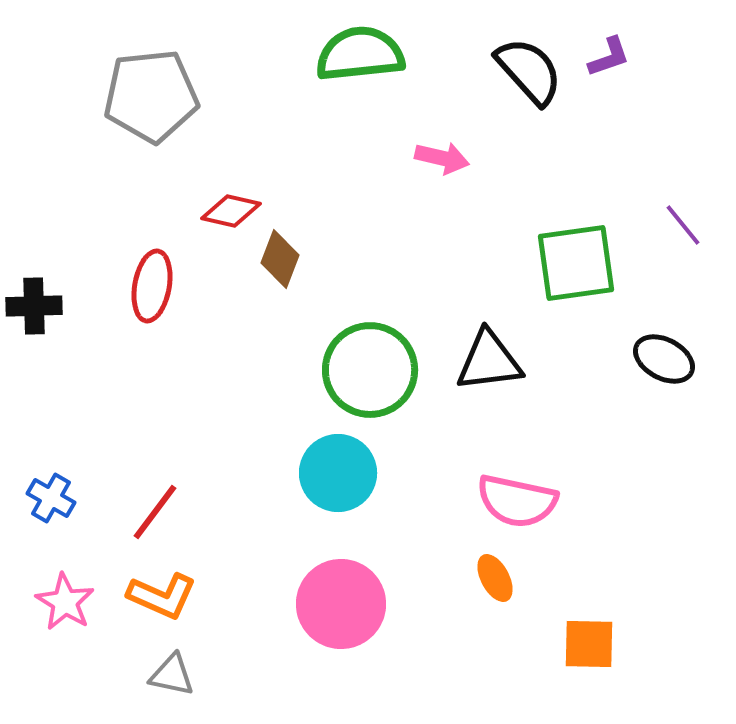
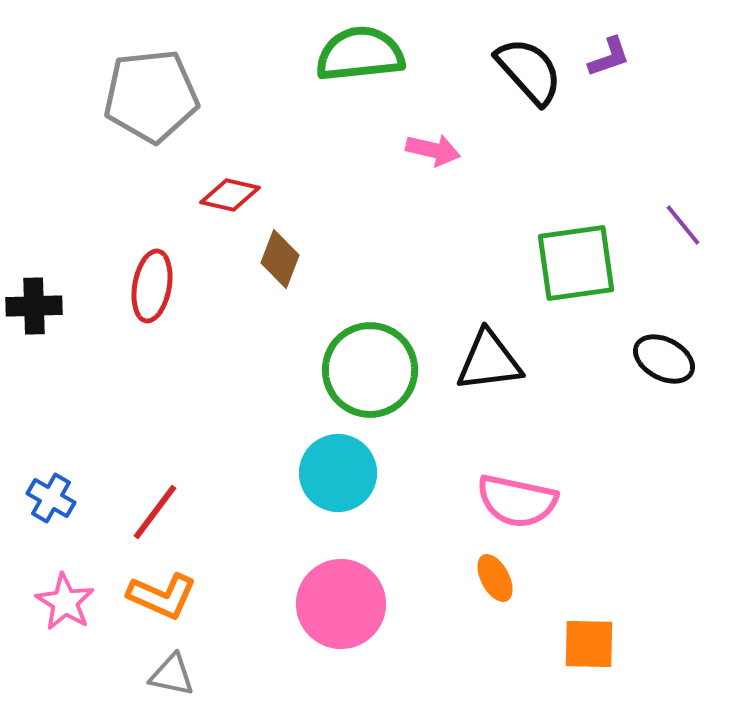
pink arrow: moved 9 px left, 8 px up
red diamond: moved 1 px left, 16 px up
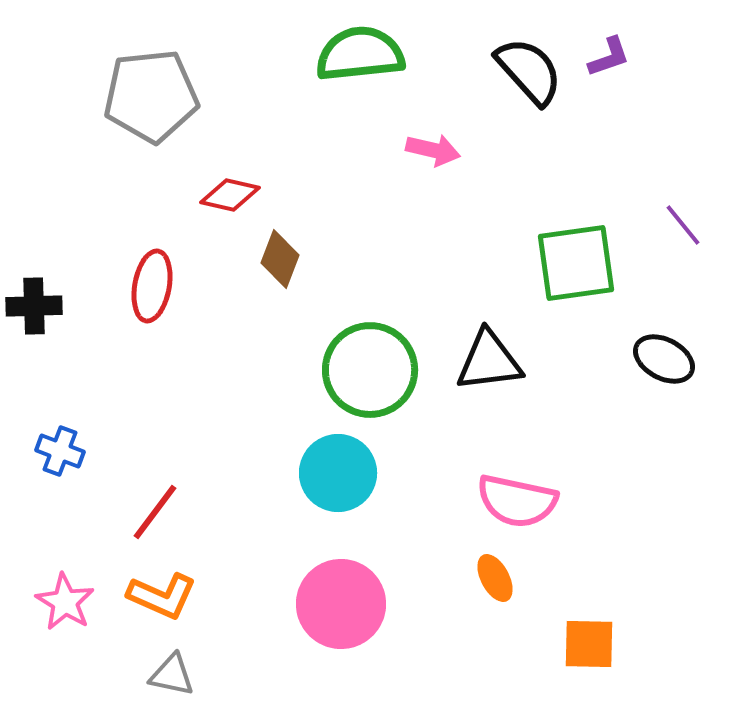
blue cross: moved 9 px right, 47 px up; rotated 9 degrees counterclockwise
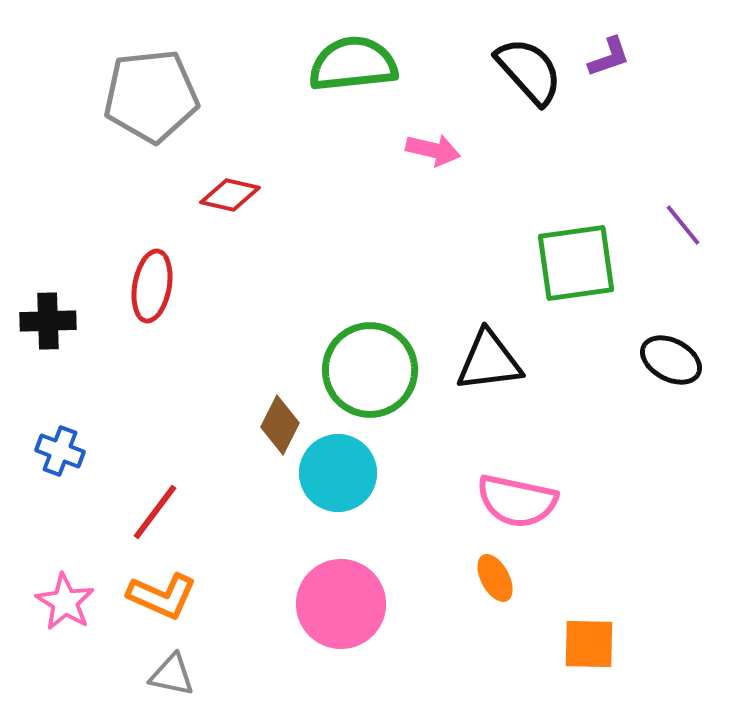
green semicircle: moved 7 px left, 10 px down
brown diamond: moved 166 px down; rotated 6 degrees clockwise
black cross: moved 14 px right, 15 px down
black ellipse: moved 7 px right, 1 px down
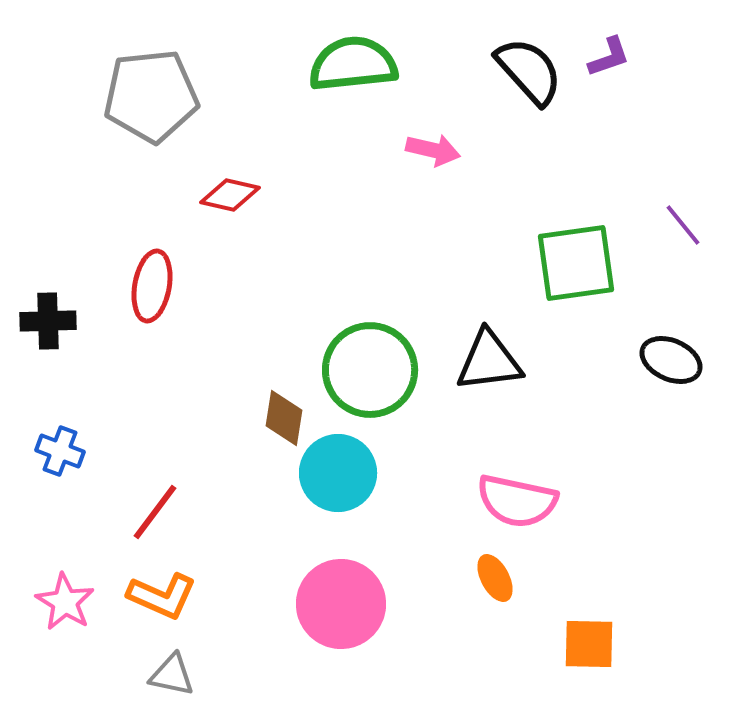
black ellipse: rotated 4 degrees counterclockwise
brown diamond: moved 4 px right, 7 px up; rotated 18 degrees counterclockwise
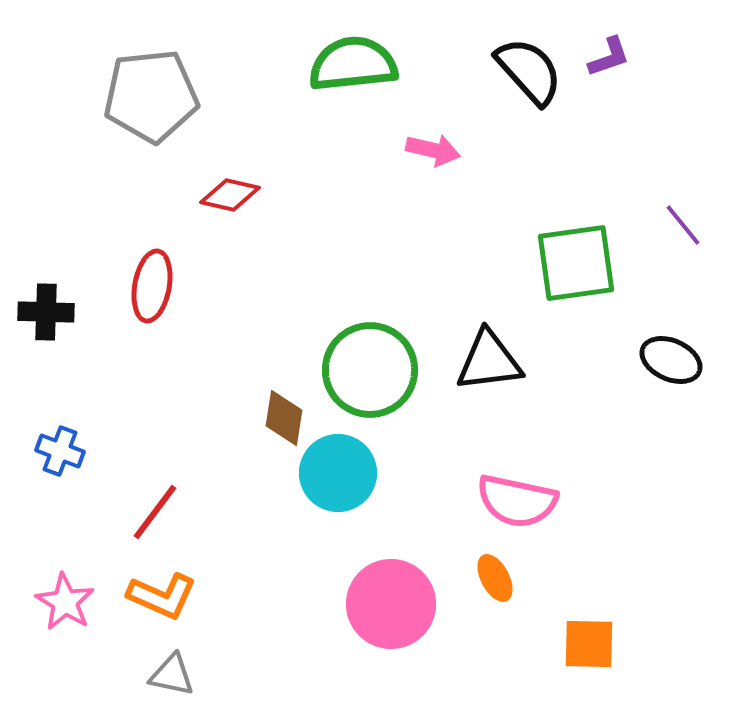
black cross: moved 2 px left, 9 px up; rotated 4 degrees clockwise
pink circle: moved 50 px right
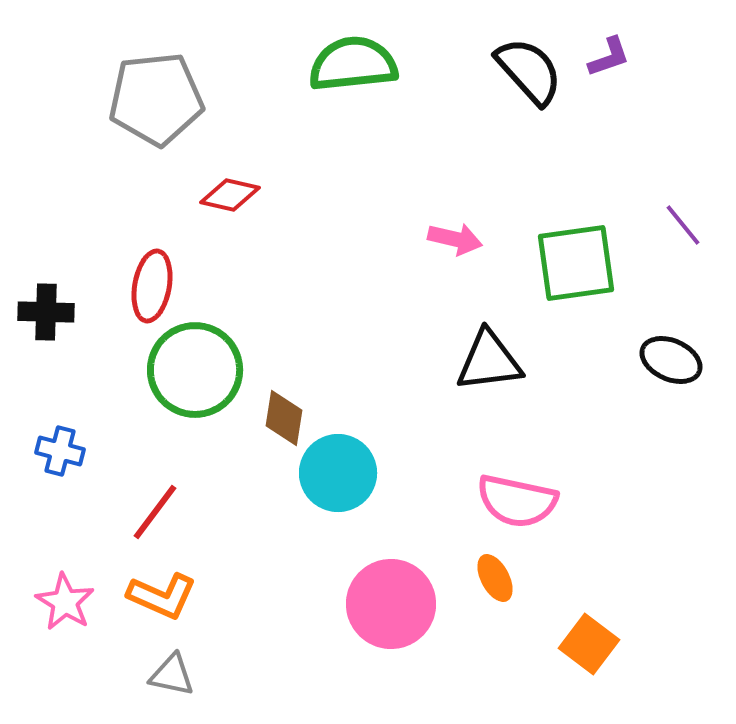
gray pentagon: moved 5 px right, 3 px down
pink arrow: moved 22 px right, 89 px down
green circle: moved 175 px left
blue cross: rotated 6 degrees counterclockwise
orange square: rotated 36 degrees clockwise
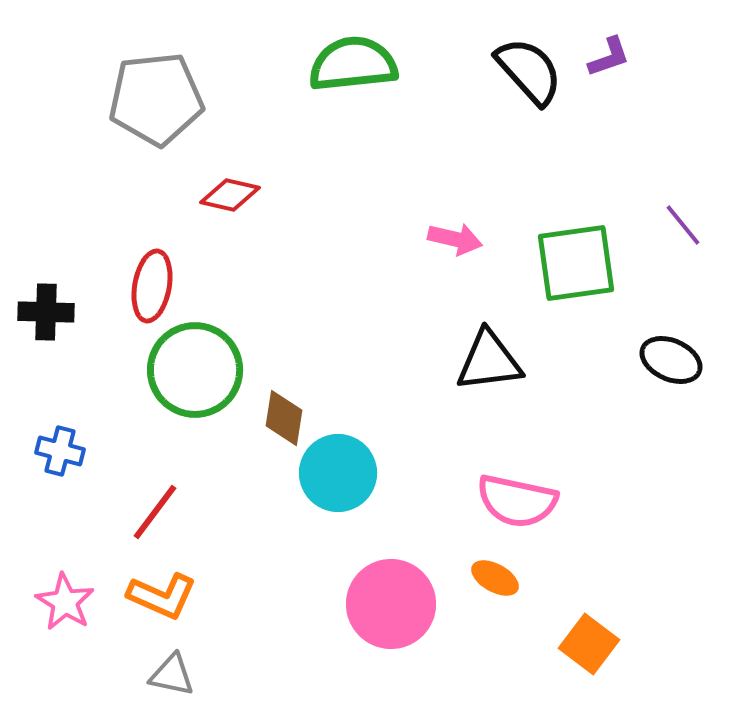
orange ellipse: rotated 33 degrees counterclockwise
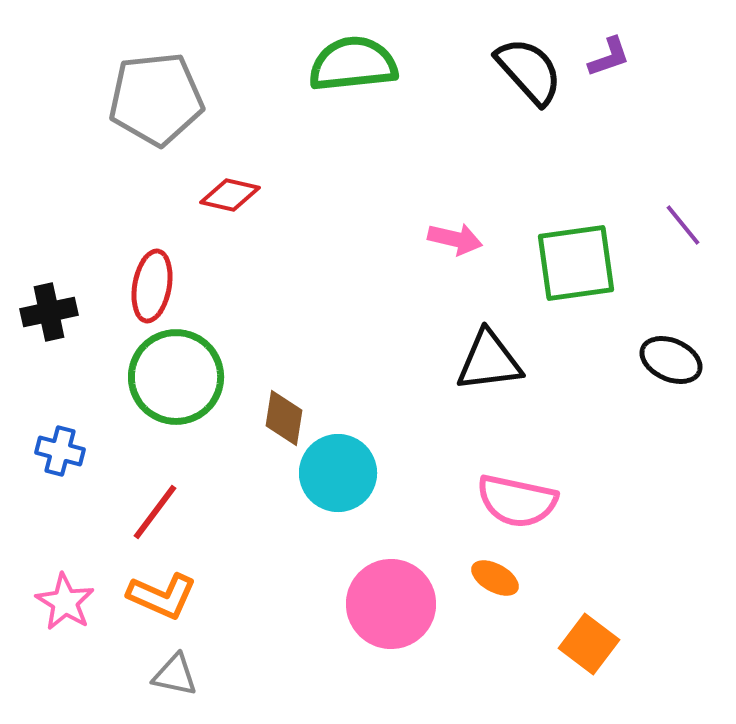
black cross: moved 3 px right; rotated 14 degrees counterclockwise
green circle: moved 19 px left, 7 px down
gray triangle: moved 3 px right
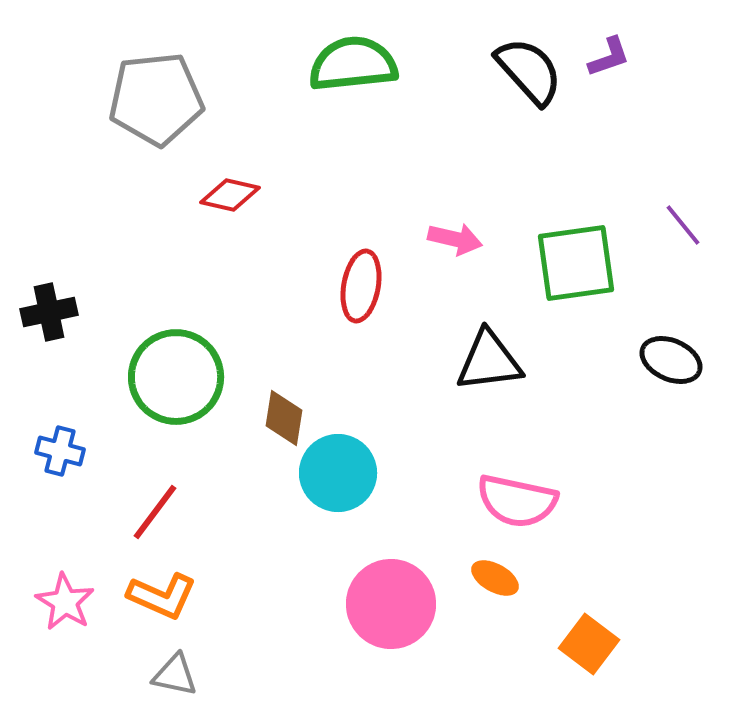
red ellipse: moved 209 px right
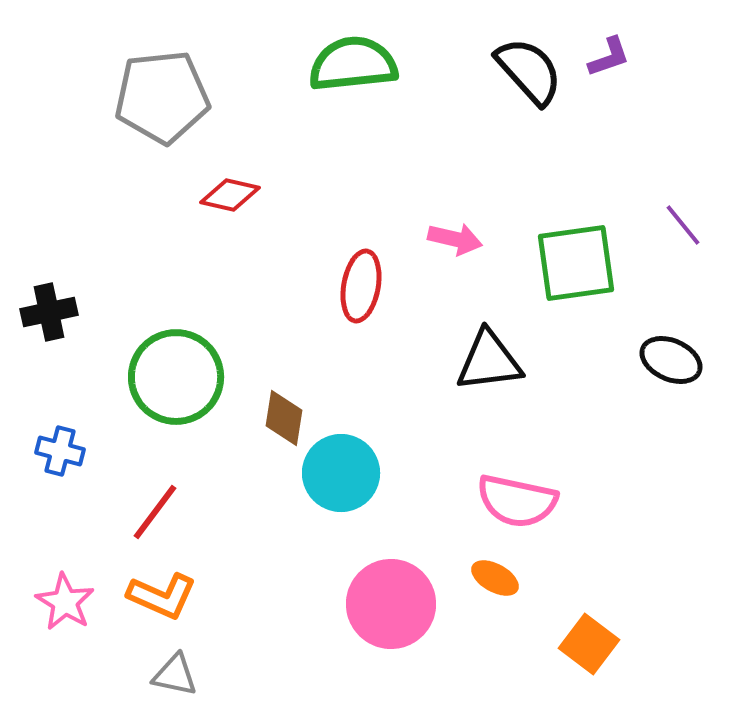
gray pentagon: moved 6 px right, 2 px up
cyan circle: moved 3 px right
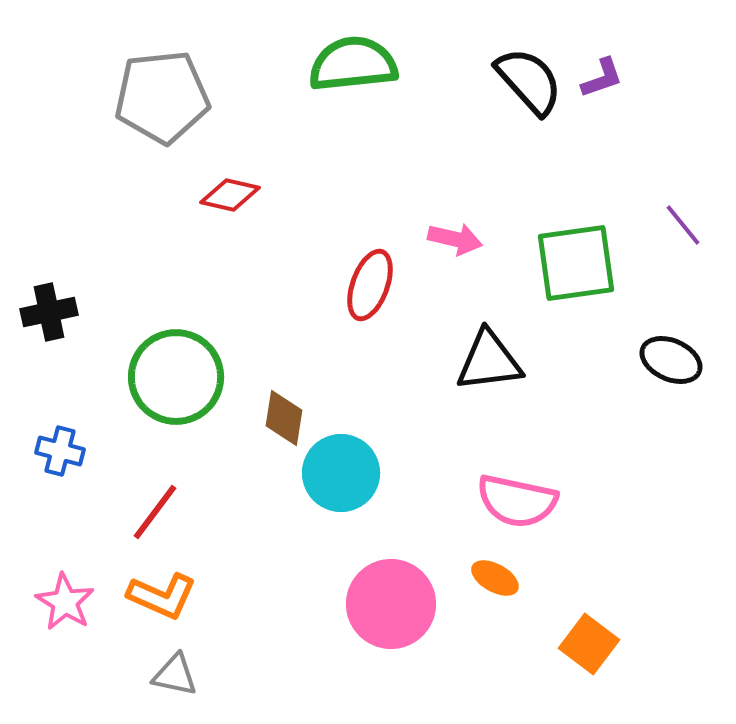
purple L-shape: moved 7 px left, 21 px down
black semicircle: moved 10 px down
red ellipse: moved 9 px right, 1 px up; rotated 10 degrees clockwise
